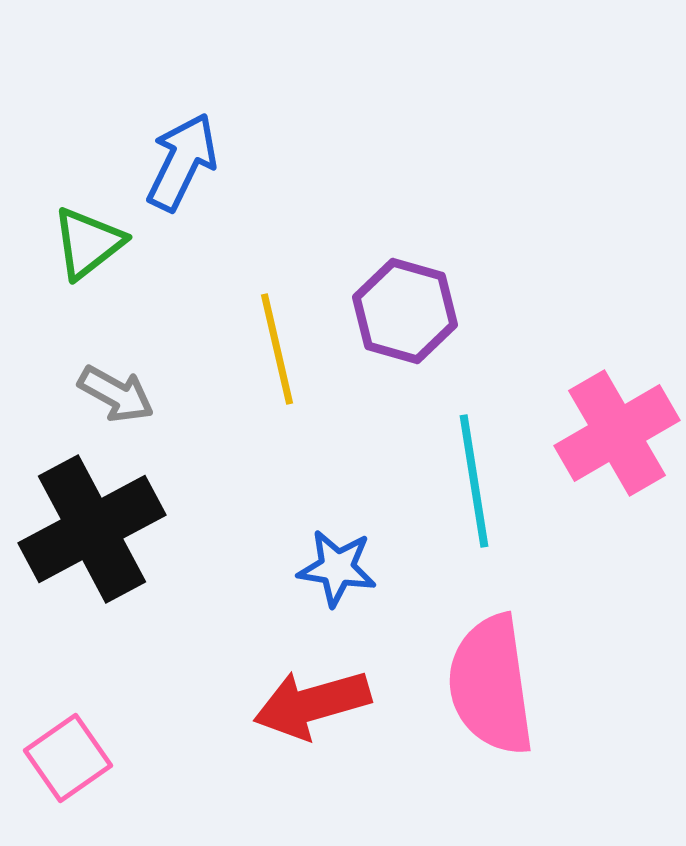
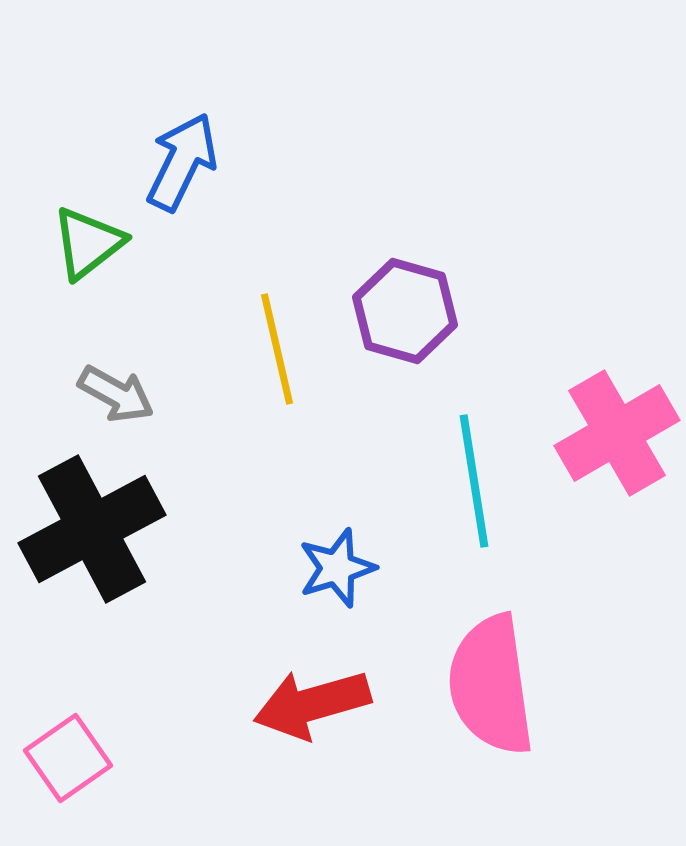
blue star: rotated 26 degrees counterclockwise
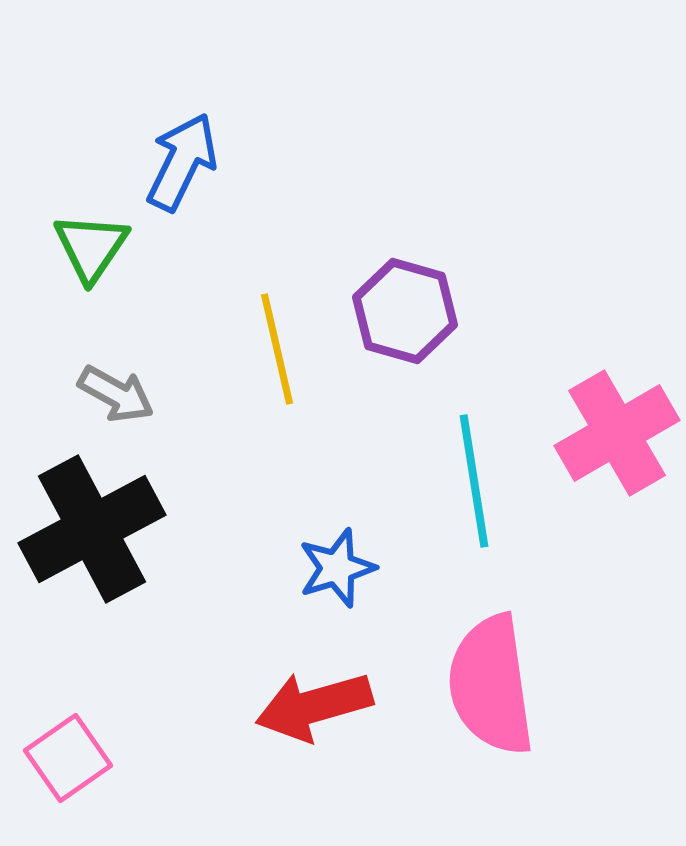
green triangle: moved 3 px right, 4 px down; rotated 18 degrees counterclockwise
red arrow: moved 2 px right, 2 px down
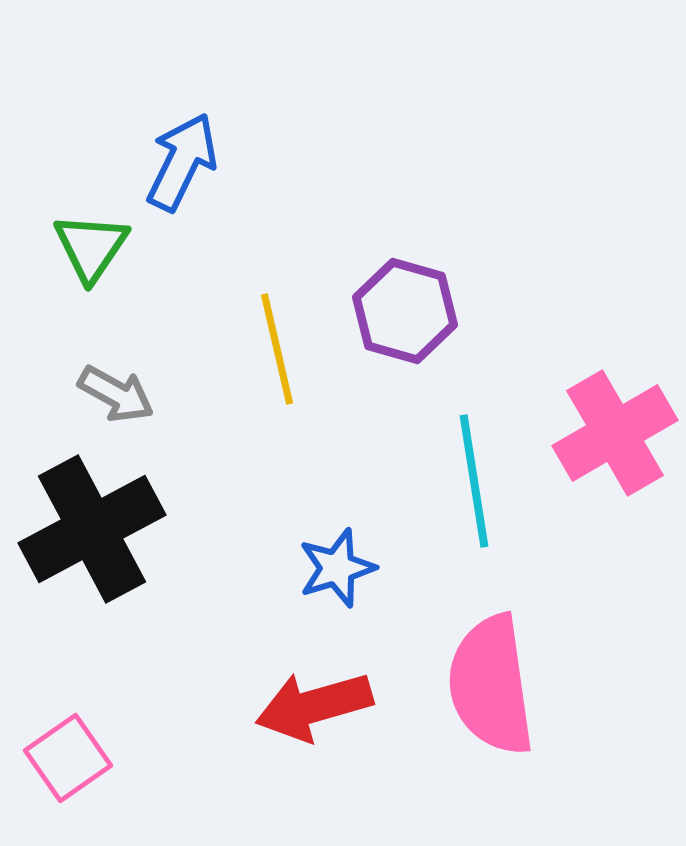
pink cross: moved 2 px left
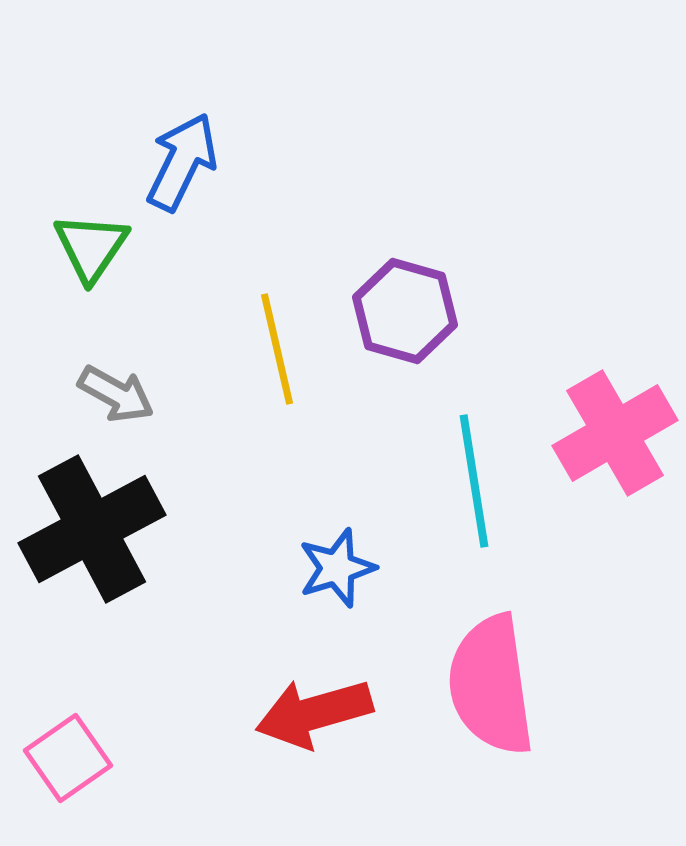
red arrow: moved 7 px down
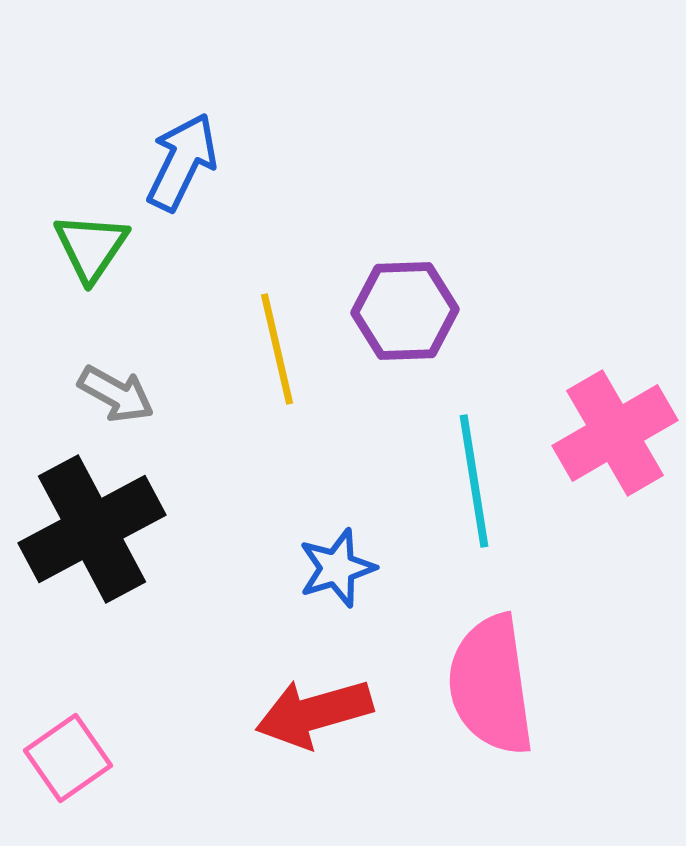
purple hexagon: rotated 18 degrees counterclockwise
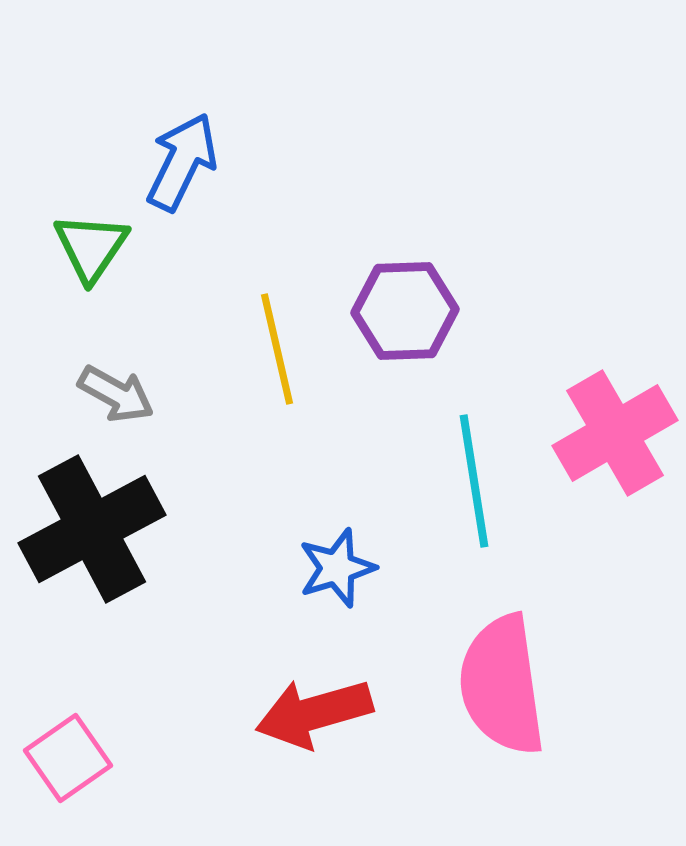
pink semicircle: moved 11 px right
